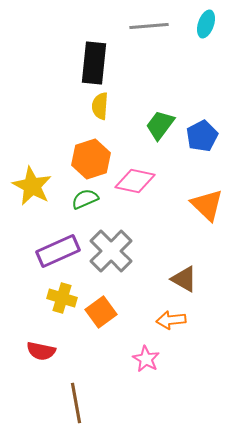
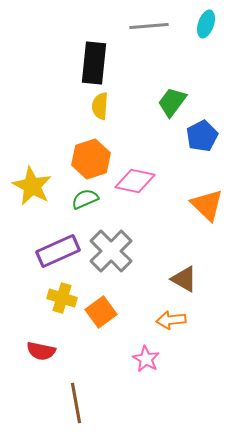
green trapezoid: moved 12 px right, 23 px up
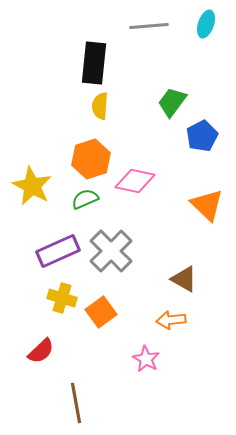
red semicircle: rotated 56 degrees counterclockwise
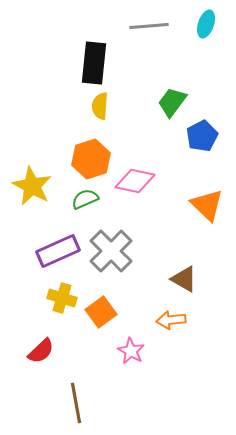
pink star: moved 15 px left, 8 px up
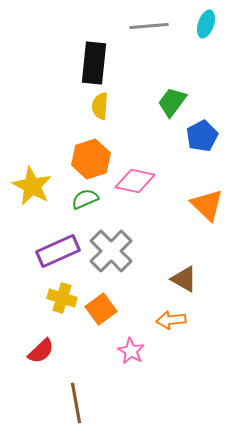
orange square: moved 3 px up
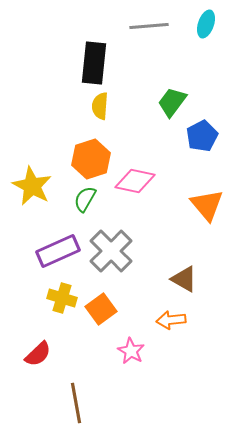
green semicircle: rotated 36 degrees counterclockwise
orange triangle: rotated 6 degrees clockwise
red semicircle: moved 3 px left, 3 px down
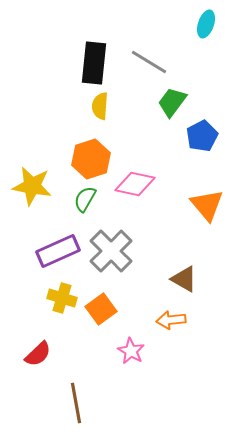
gray line: moved 36 px down; rotated 36 degrees clockwise
pink diamond: moved 3 px down
yellow star: rotated 18 degrees counterclockwise
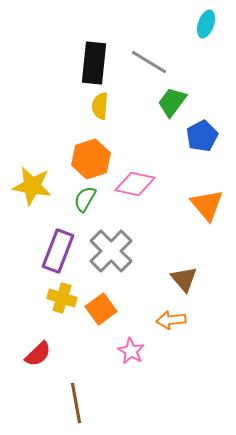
purple rectangle: rotated 45 degrees counterclockwise
brown triangle: rotated 20 degrees clockwise
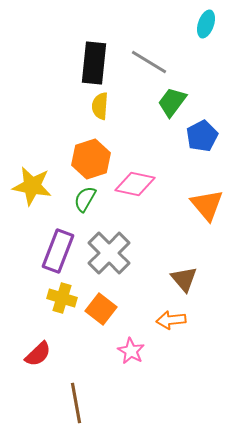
gray cross: moved 2 px left, 2 px down
orange square: rotated 16 degrees counterclockwise
